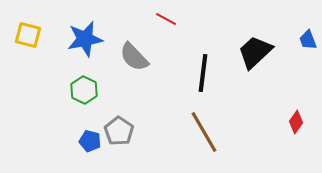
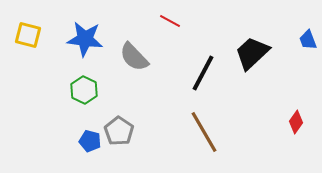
red line: moved 4 px right, 2 px down
blue star: rotated 18 degrees clockwise
black trapezoid: moved 3 px left, 1 px down
black line: rotated 21 degrees clockwise
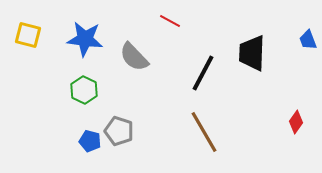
black trapezoid: rotated 45 degrees counterclockwise
gray pentagon: rotated 16 degrees counterclockwise
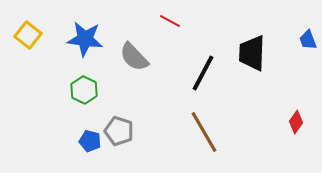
yellow square: rotated 24 degrees clockwise
